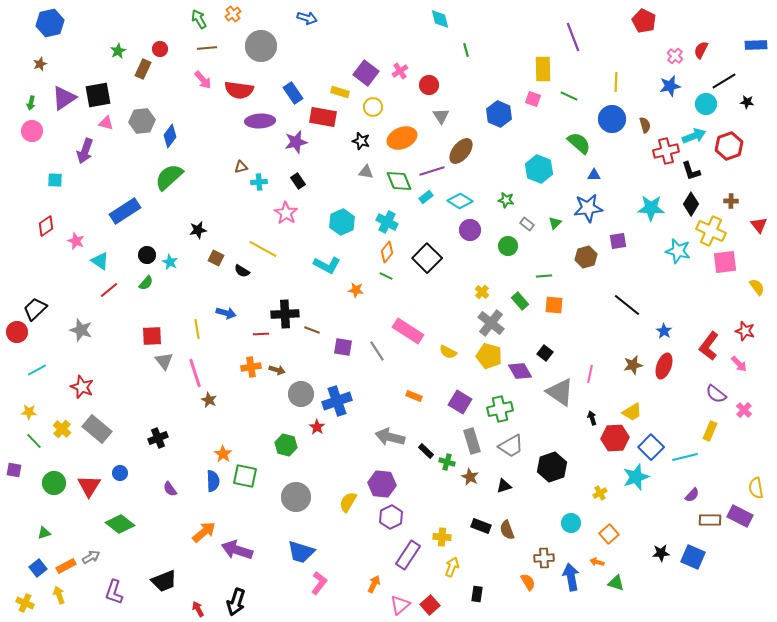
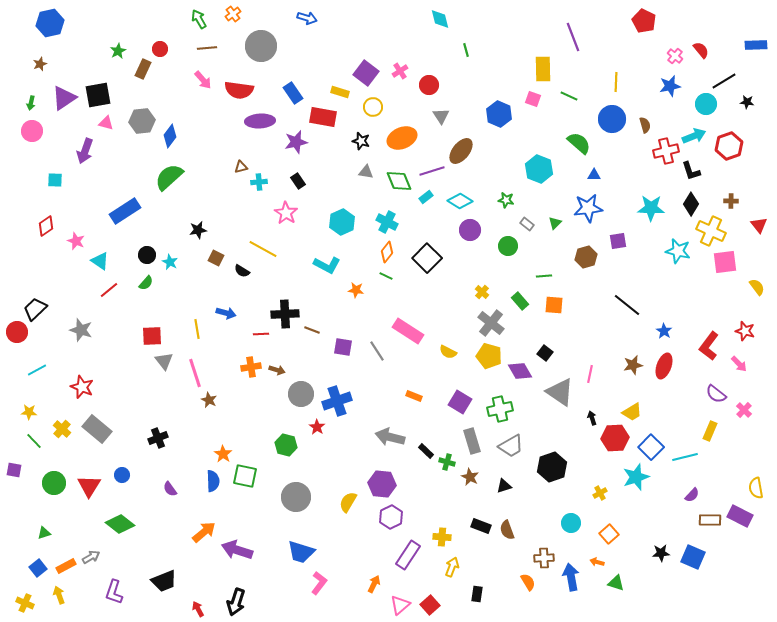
red semicircle at (701, 50): rotated 114 degrees clockwise
blue circle at (120, 473): moved 2 px right, 2 px down
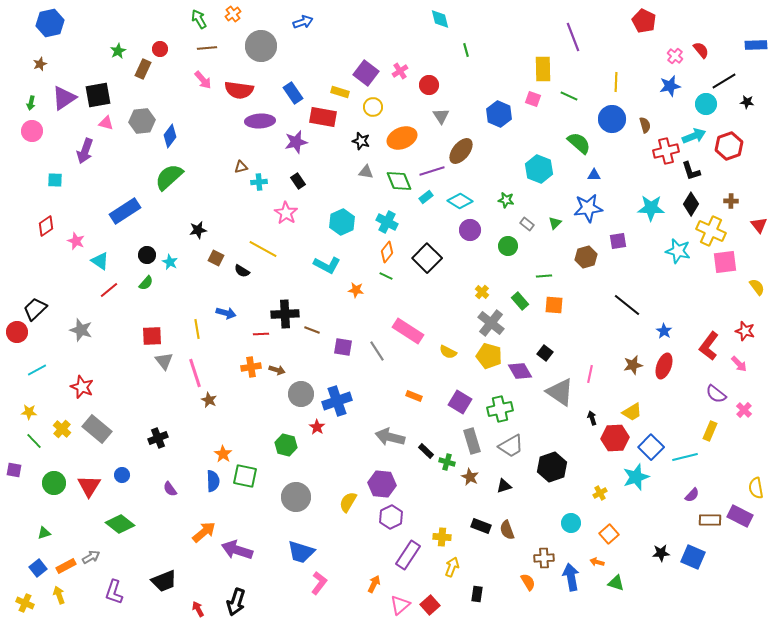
blue arrow at (307, 18): moved 4 px left, 4 px down; rotated 36 degrees counterclockwise
